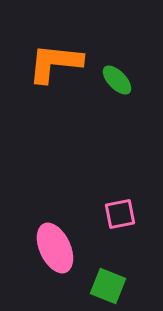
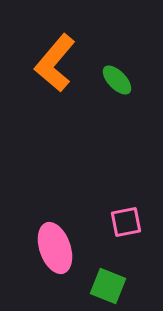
orange L-shape: rotated 56 degrees counterclockwise
pink square: moved 6 px right, 8 px down
pink ellipse: rotated 6 degrees clockwise
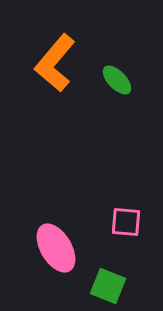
pink square: rotated 16 degrees clockwise
pink ellipse: moved 1 px right; rotated 12 degrees counterclockwise
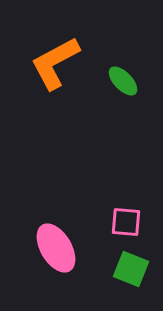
orange L-shape: rotated 22 degrees clockwise
green ellipse: moved 6 px right, 1 px down
green square: moved 23 px right, 17 px up
